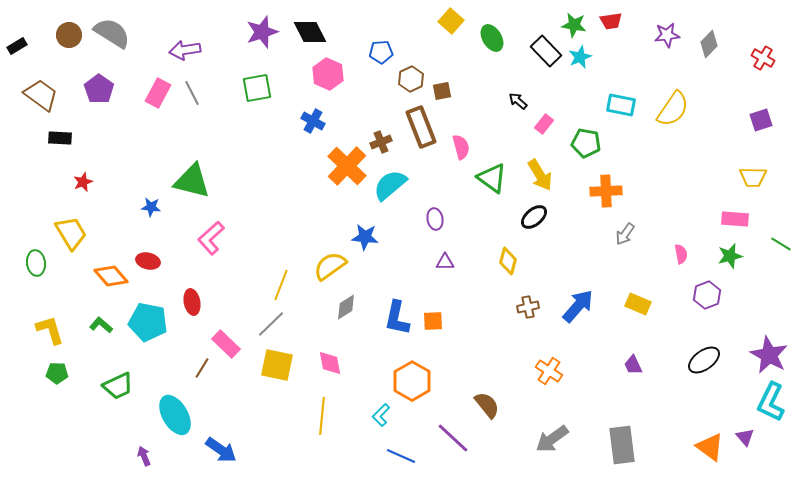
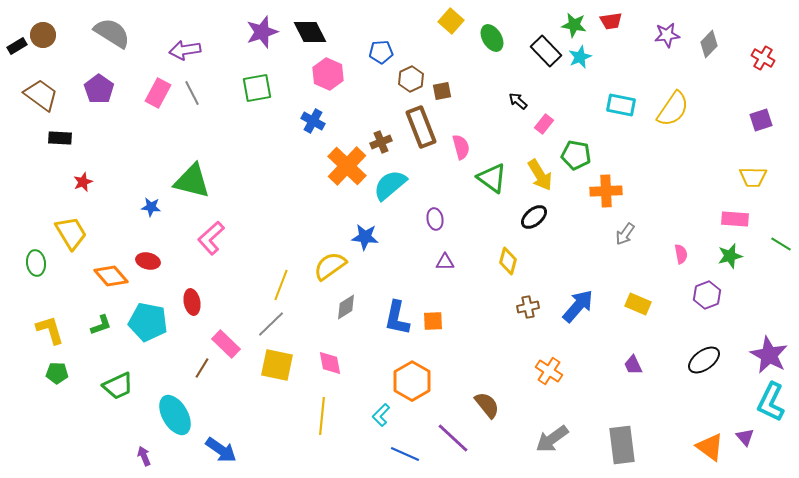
brown circle at (69, 35): moved 26 px left
green pentagon at (586, 143): moved 10 px left, 12 px down
green L-shape at (101, 325): rotated 120 degrees clockwise
blue line at (401, 456): moved 4 px right, 2 px up
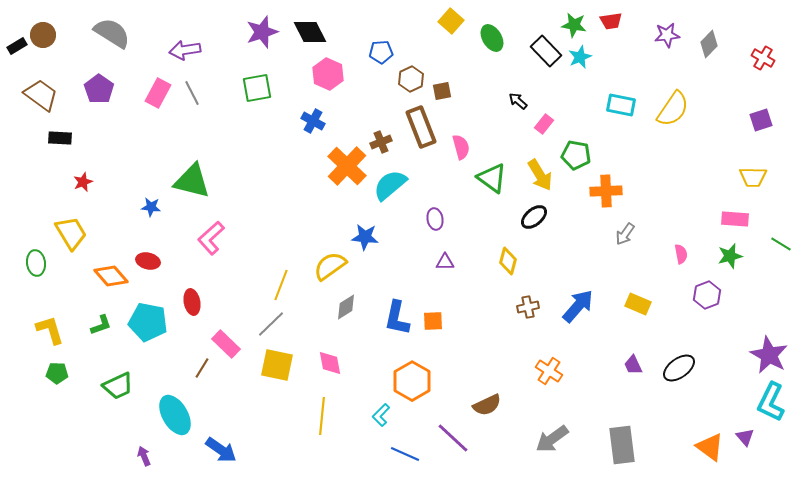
black ellipse at (704, 360): moved 25 px left, 8 px down
brown semicircle at (487, 405): rotated 104 degrees clockwise
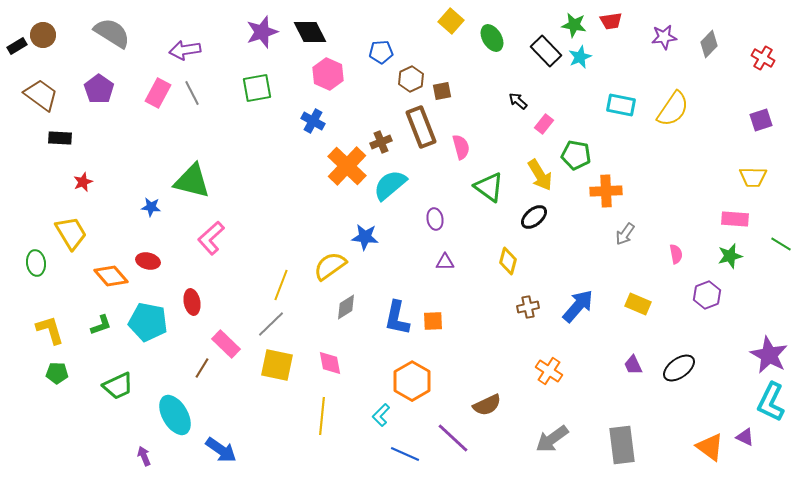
purple star at (667, 35): moved 3 px left, 2 px down
green triangle at (492, 178): moved 3 px left, 9 px down
pink semicircle at (681, 254): moved 5 px left
purple triangle at (745, 437): rotated 24 degrees counterclockwise
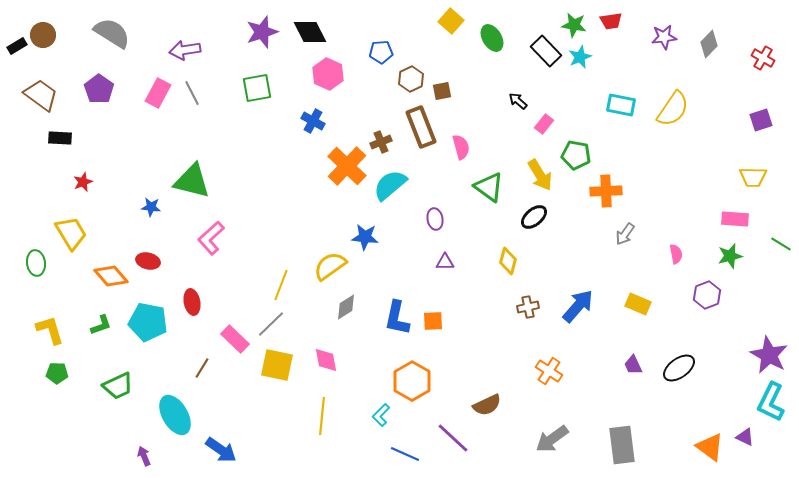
pink rectangle at (226, 344): moved 9 px right, 5 px up
pink diamond at (330, 363): moved 4 px left, 3 px up
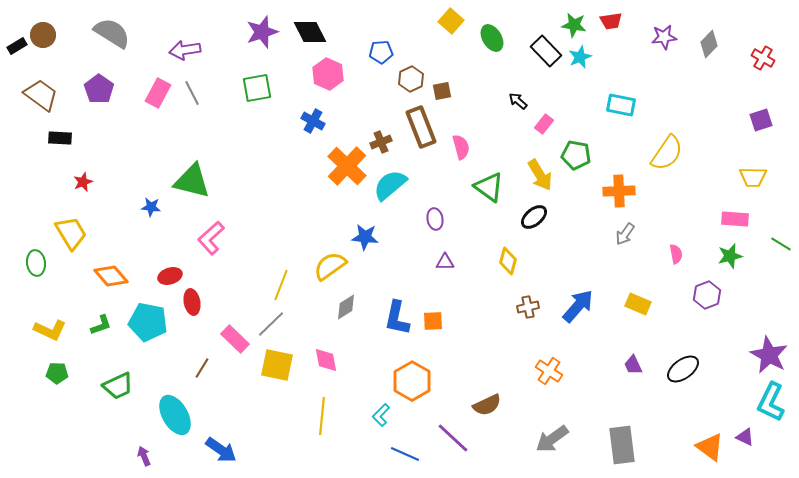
yellow semicircle at (673, 109): moved 6 px left, 44 px down
orange cross at (606, 191): moved 13 px right
red ellipse at (148, 261): moved 22 px right, 15 px down; rotated 30 degrees counterclockwise
yellow L-shape at (50, 330): rotated 132 degrees clockwise
black ellipse at (679, 368): moved 4 px right, 1 px down
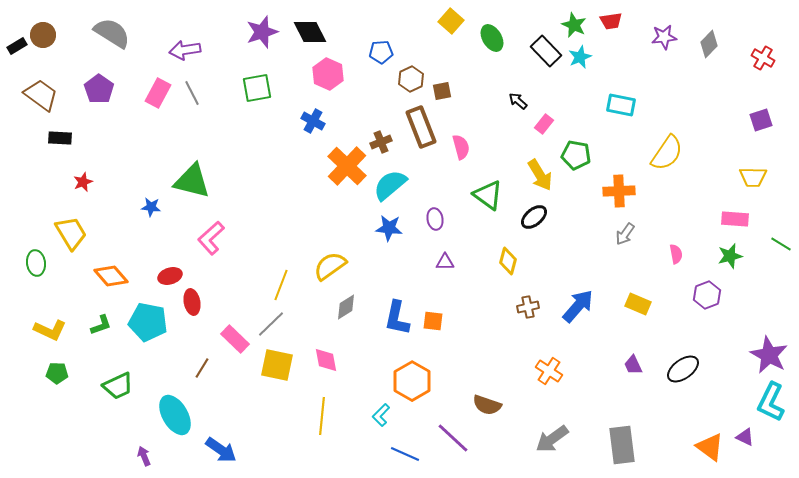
green star at (574, 25): rotated 15 degrees clockwise
green triangle at (489, 187): moved 1 px left, 8 px down
blue star at (365, 237): moved 24 px right, 9 px up
orange square at (433, 321): rotated 10 degrees clockwise
brown semicircle at (487, 405): rotated 44 degrees clockwise
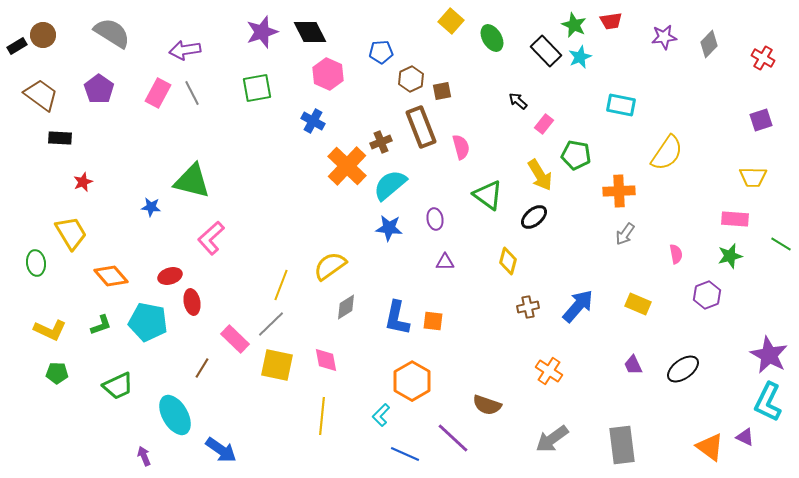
cyan L-shape at (771, 402): moved 3 px left
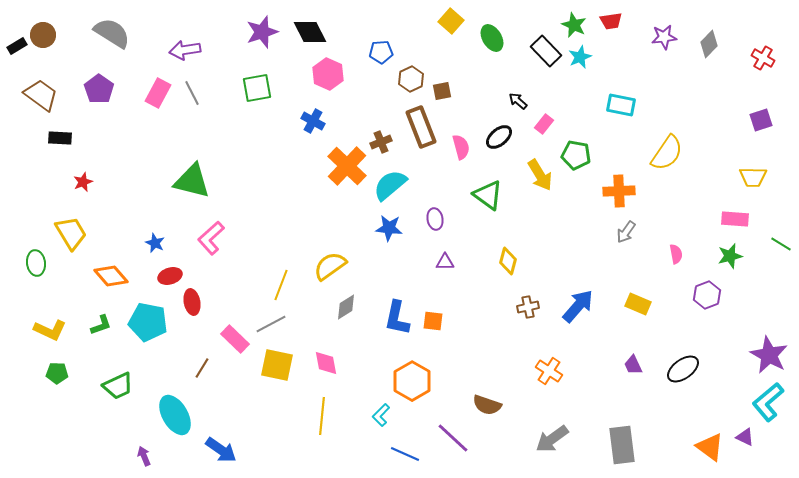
blue star at (151, 207): moved 4 px right, 36 px down; rotated 18 degrees clockwise
black ellipse at (534, 217): moved 35 px left, 80 px up
gray arrow at (625, 234): moved 1 px right, 2 px up
gray line at (271, 324): rotated 16 degrees clockwise
pink diamond at (326, 360): moved 3 px down
cyan L-shape at (768, 402): rotated 24 degrees clockwise
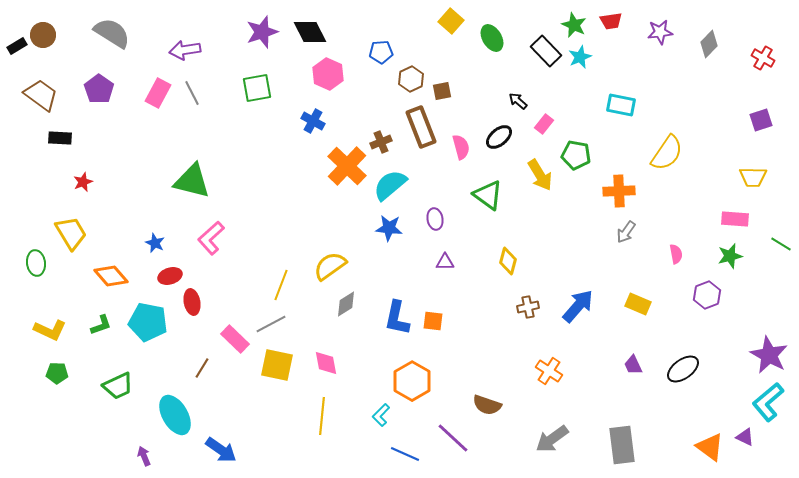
purple star at (664, 37): moved 4 px left, 5 px up
gray diamond at (346, 307): moved 3 px up
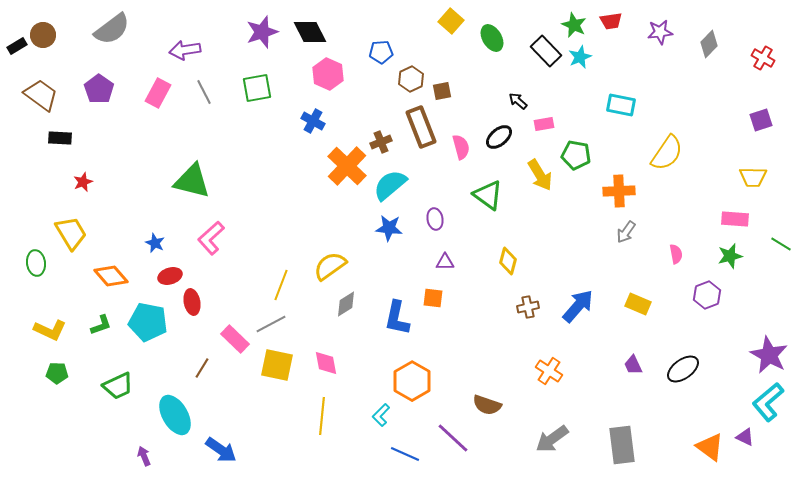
gray semicircle at (112, 33): moved 4 px up; rotated 111 degrees clockwise
gray line at (192, 93): moved 12 px right, 1 px up
pink rectangle at (544, 124): rotated 42 degrees clockwise
orange square at (433, 321): moved 23 px up
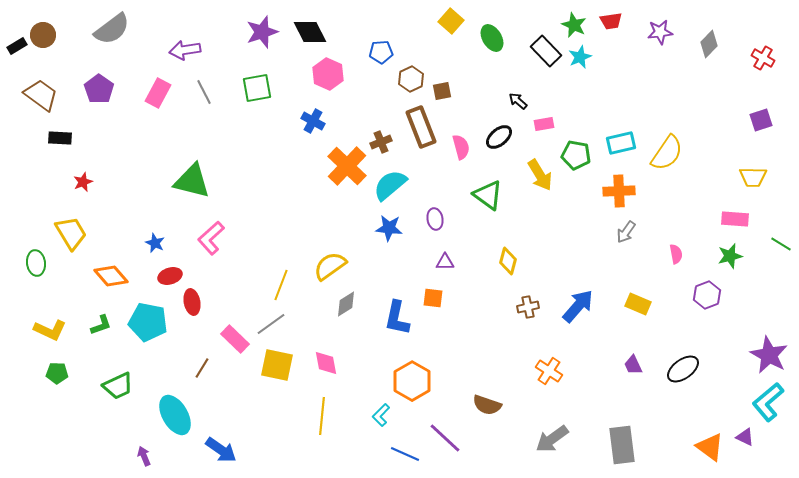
cyan rectangle at (621, 105): moved 38 px down; rotated 24 degrees counterclockwise
gray line at (271, 324): rotated 8 degrees counterclockwise
purple line at (453, 438): moved 8 px left
